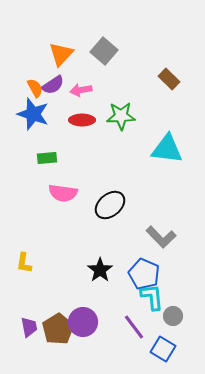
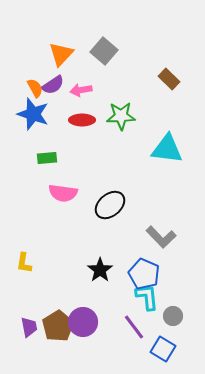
cyan L-shape: moved 5 px left
brown pentagon: moved 3 px up
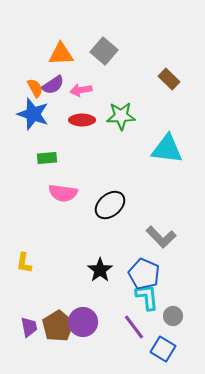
orange triangle: rotated 44 degrees clockwise
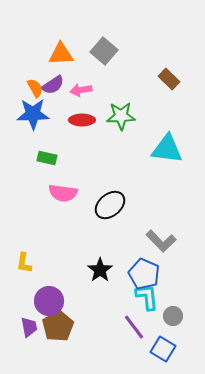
blue star: rotated 20 degrees counterclockwise
green rectangle: rotated 18 degrees clockwise
gray L-shape: moved 4 px down
purple circle: moved 34 px left, 21 px up
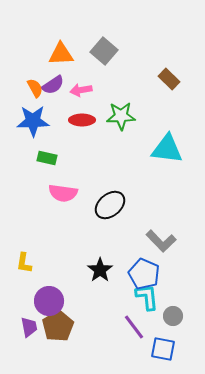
blue star: moved 7 px down
blue square: rotated 20 degrees counterclockwise
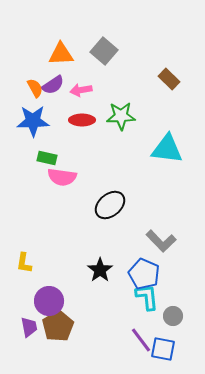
pink semicircle: moved 1 px left, 16 px up
purple line: moved 7 px right, 13 px down
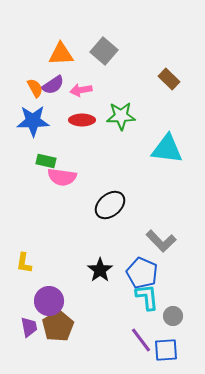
green rectangle: moved 1 px left, 3 px down
blue pentagon: moved 2 px left, 1 px up
blue square: moved 3 px right, 1 px down; rotated 15 degrees counterclockwise
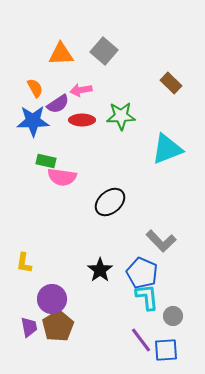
brown rectangle: moved 2 px right, 4 px down
purple semicircle: moved 5 px right, 19 px down
cyan triangle: rotated 28 degrees counterclockwise
black ellipse: moved 3 px up
purple circle: moved 3 px right, 2 px up
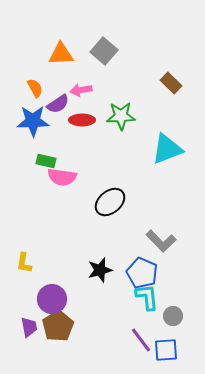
black star: rotated 20 degrees clockwise
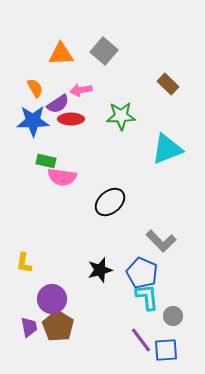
brown rectangle: moved 3 px left, 1 px down
red ellipse: moved 11 px left, 1 px up
brown pentagon: rotated 8 degrees counterclockwise
